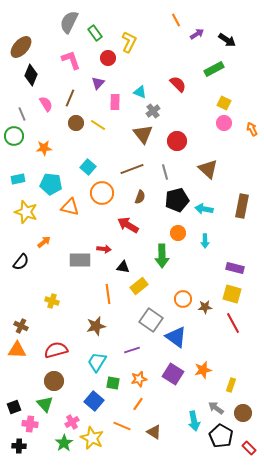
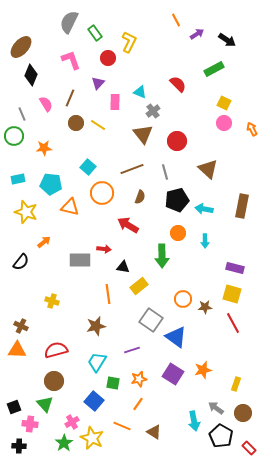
yellow rectangle at (231, 385): moved 5 px right, 1 px up
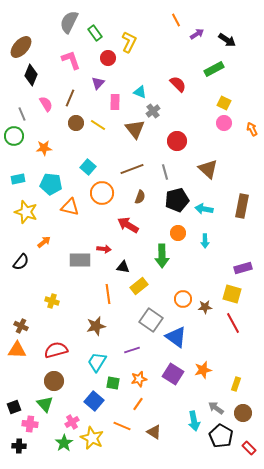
brown triangle at (143, 134): moved 8 px left, 5 px up
purple rectangle at (235, 268): moved 8 px right; rotated 30 degrees counterclockwise
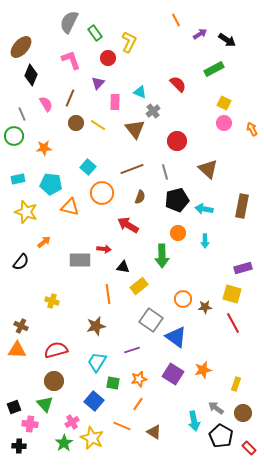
purple arrow at (197, 34): moved 3 px right
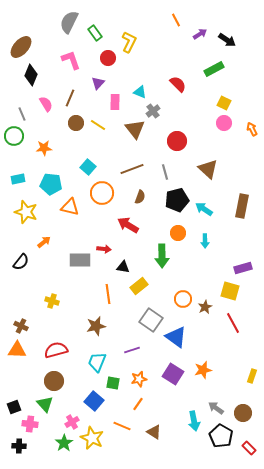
cyan arrow at (204, 209): rotated 24 degrees clockwise
yellow square at (232, 294): moved 2 px left, 3 px up
brown star at (205, 307): rotated 24 degrees counterclockwise
cyan trapezoid at (97, 362): rotated 10 degrees counterclockwise
yellow rectangle at (236, 384): moved 16 px right, 8 px up
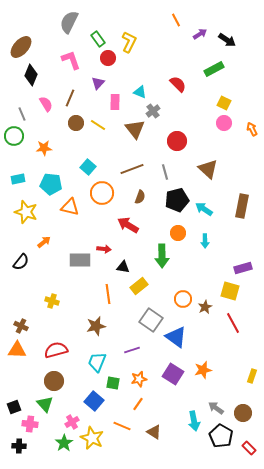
green rectangle at (95, 33): moved 3 px right, 6 px down
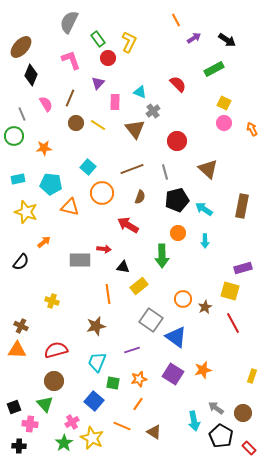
purple arrow at (200, 34): moved 6 px left, 4 px down
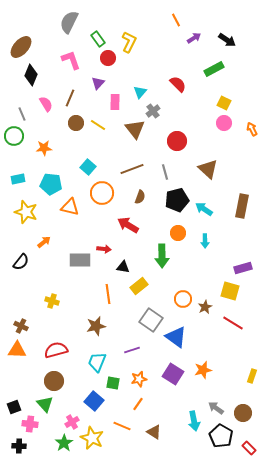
cyan triangle at (140, 92): rotated 48 degrees clockwise
red line at (233, 323): rotated 30 degrees counterclockwise
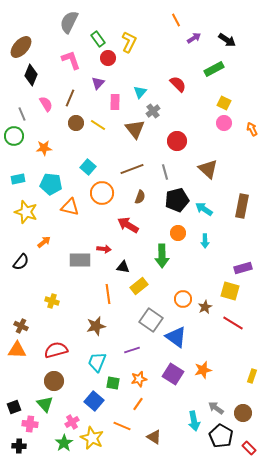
brown triangle at (154, 432): moved 5 px down
